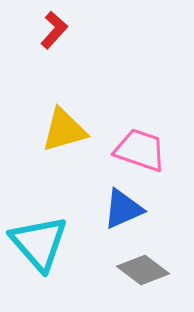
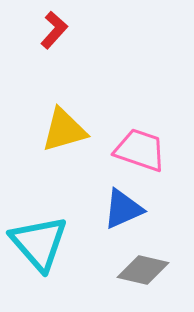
gray diamond: rotated 24 degrees counterclockwise
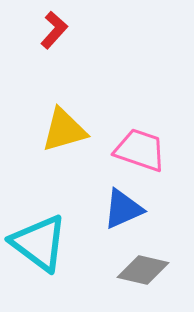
cyan triangle: rotated 12 degrees counterclockwise
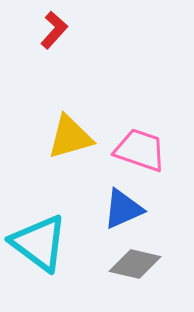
yellow triangle: moved 6 px right, 7 px down
gray diamond: moved 8 px left, 6 px up
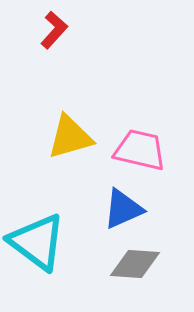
pink trapezoid: rotated 6 degrees counterclockwise
cyan triangle: moved 2 px left, 1 px up
gray diamond: rotated 9 degrees counterclockwise
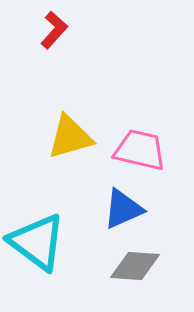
gray diamond: moved 2 px down
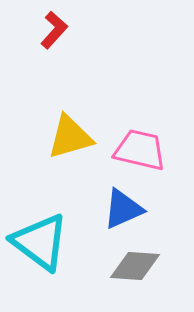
cyan triangle: moved 3 px right
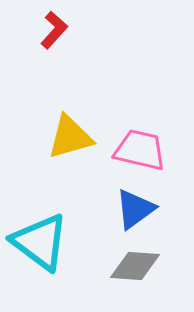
blue triangle: moved 12 px right; rotated 12 degrees counterclockwise
